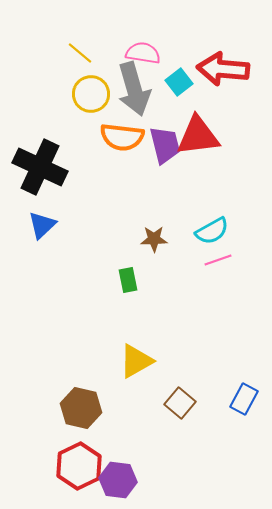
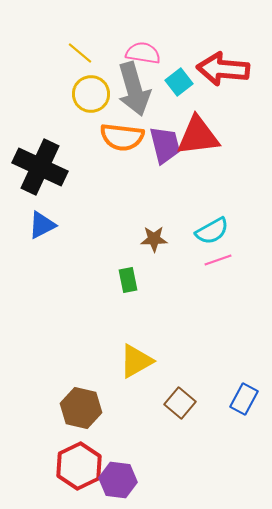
blue triangle: rotated 16 degrees clockwise
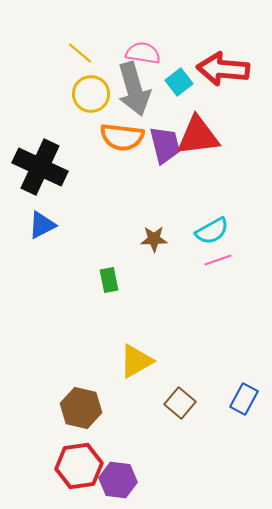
green rectangle: moved 19 px left
red hexagon: rotated 18 degrees clockwise
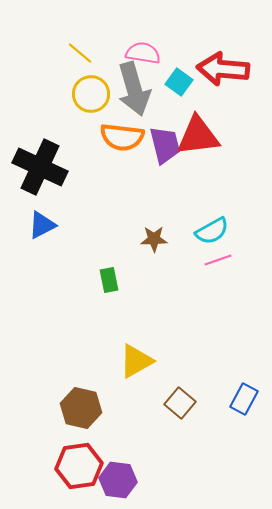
cyan square: rotated 16 degrees counterclockwise
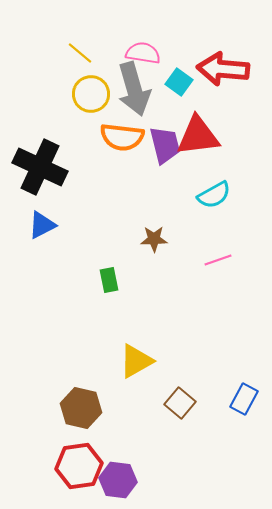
cyan semicircle: moved 2 px right, 36 px up
